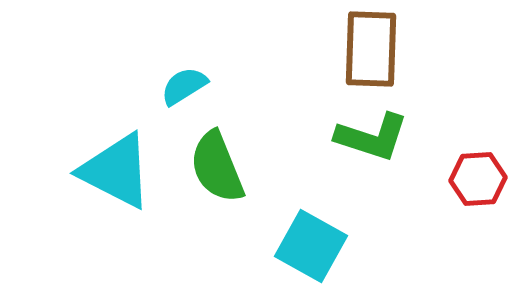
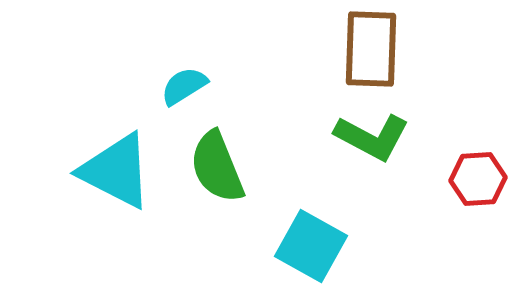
green L-shape: rotated 10 degrees clockwise
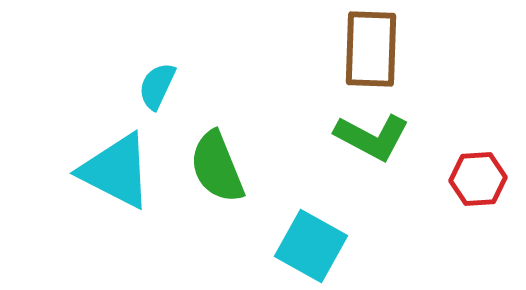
cyan semicircle: moved 27 px left; rotated 33 degrees counterclockwise
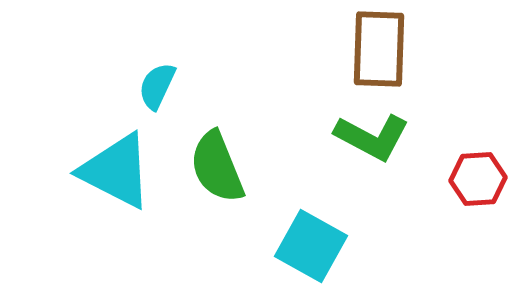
brown rectangle: moved 8 px right
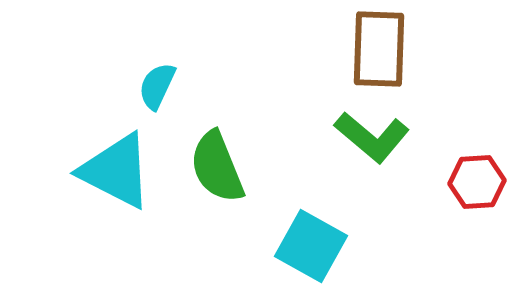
green L-shape: rotated 12 degrees clockwise
red hexagon: moved 1 px left, 3 px down
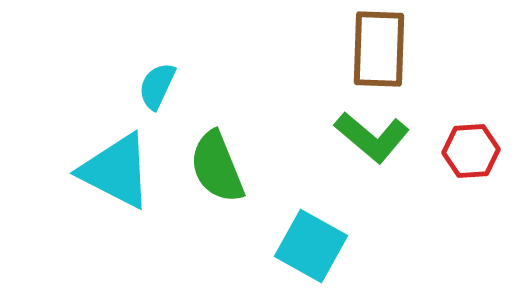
red hexagon: moved 6 px left, 31 px up
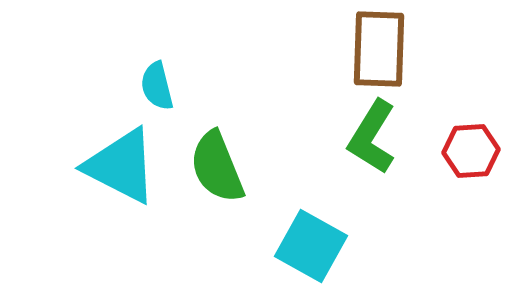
cyan semicircle: rotated 39 degrees counterclockwise
green L-shape: rotated 82 degrees clockwise
cyan triangle: moved 5 px right, 5 px up
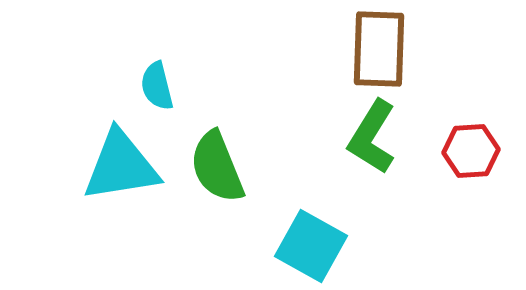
cyan triangle: rotated 36 degrees counterclockwise
